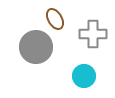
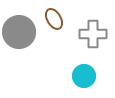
brown ellipse: moved 1 px left
gray circle: moved 17 px left, 15 px up
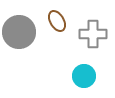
brown ellipse: moved 3 px right, 2 px down
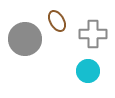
gray circle: moved 6 px right, 7 px down
cyan circle: moved 4 px right, 5 px up
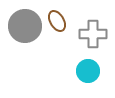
gray circle: moved 13 px up
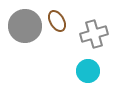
gray cross: moved 1 px right; rotated 16 degrees counterclockwise
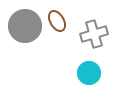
cyan circle: moved 1 px right, 2 px down
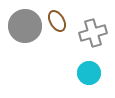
gray cross: moved 1 px left, 1 px up
